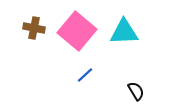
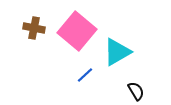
cyan triangle: moved 7 px left, 20 px down; rotated 28 degrees counterclockwise
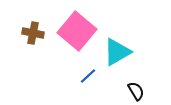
brown cross: moved 1 px left, 5 px down
blue line: moved 3 px right, 1 px down
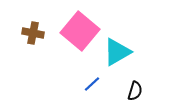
pink square: moved 3 px right
blue line: moved 4 px right, 8 px down
black semicircle: moved 1 px left; rotated 48 degrees clockwise
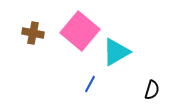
cyan triangle: moved 1 px left
blue line: moved 2 px left; rotated 18 degrees counterclockwise
black semicircle: moved 17 px right, 1 px up
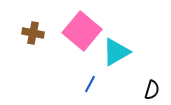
pink square: moved 2 px right
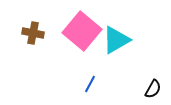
cyan triangle: moved 12 px up
black semicircle: moved 1 px right, 1 px up; rotated 12 degrees clockwise
